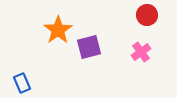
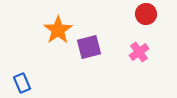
red circle: moved 1 px left, 1 px up
pink cross: moved 2 px left
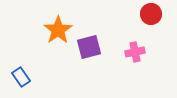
red circle: moved 5 px right
pink cross: moved 4 px left; rotated 24 degrees clockwise
blue rectangle: moved 1 px left, 6 px up; rotated 12 degrees counterclockwise
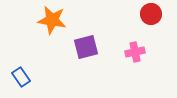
orange star: moved 6 px left, 10 px up; rotated 28 degrees counterclockwise
purple square: moved 3 px left
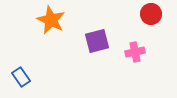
orange star: moved 1 px left; rotated 16 degrees clockwise
purple square: moved 11 px right, 6 px up
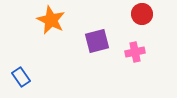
red circle: moved 9 px left
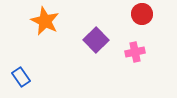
orange star: moved 6 px left, 1 px down
purple square: moved 1 px left, 1 px up; rotated 30 degrees counterclockwise
